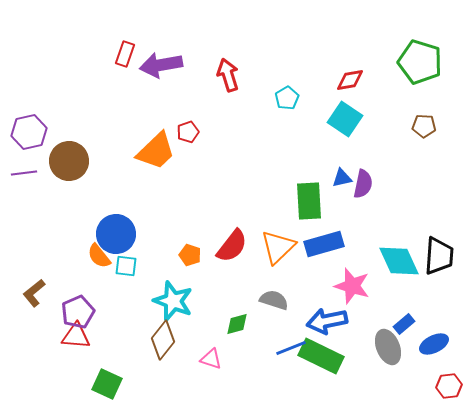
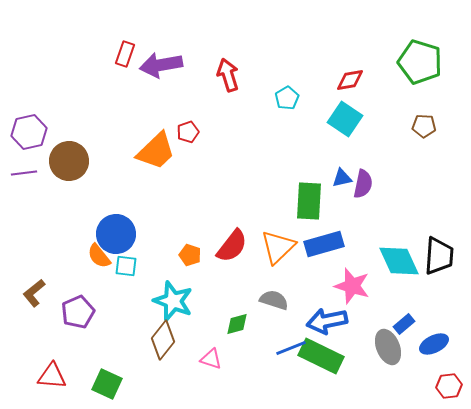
green rectangle at (309, 201): rotated 6 degrees clockwise
red triangle at (76, 336): moved 24 px left, 40 px down
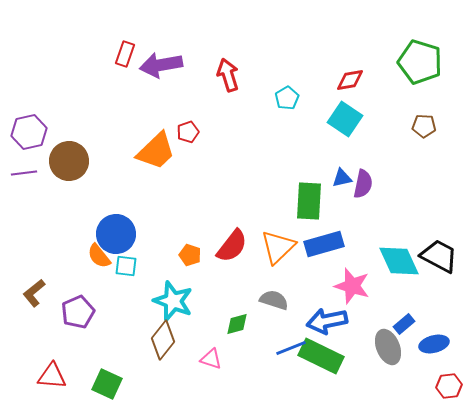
black trapezoid at (439, 256): rotated 66 degrees counterclockwise
blue ellipse at (434, 344): rotated 12 degrees clockwise
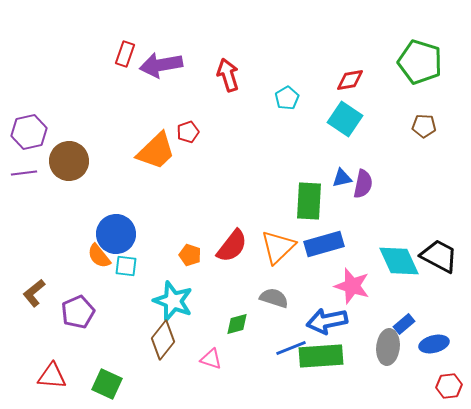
gray semicircle at (274, 300): moved 2 px up
gray ellipse at (388, 347): rotated 28 degrees clockwise
green rectangle at (321, 356): rotated 30 degrees counterclockwise
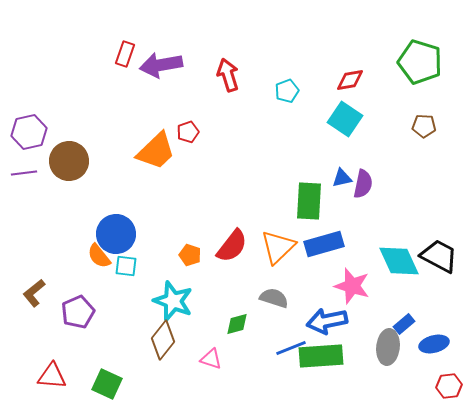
cyan pentagon at (287, 98): moved 7 px up; rotated 10 degrees clockwise
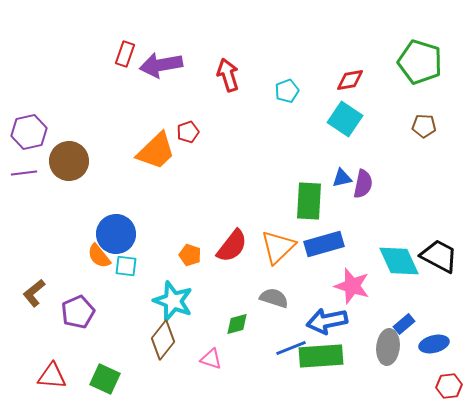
green square at (107, 384): moved 2 px left, 5 px up
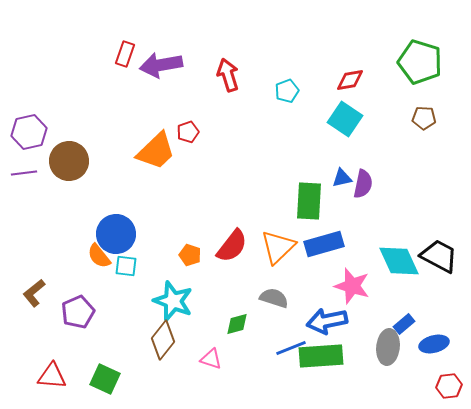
brown pentagon at (424, 126): moved 8 px up
